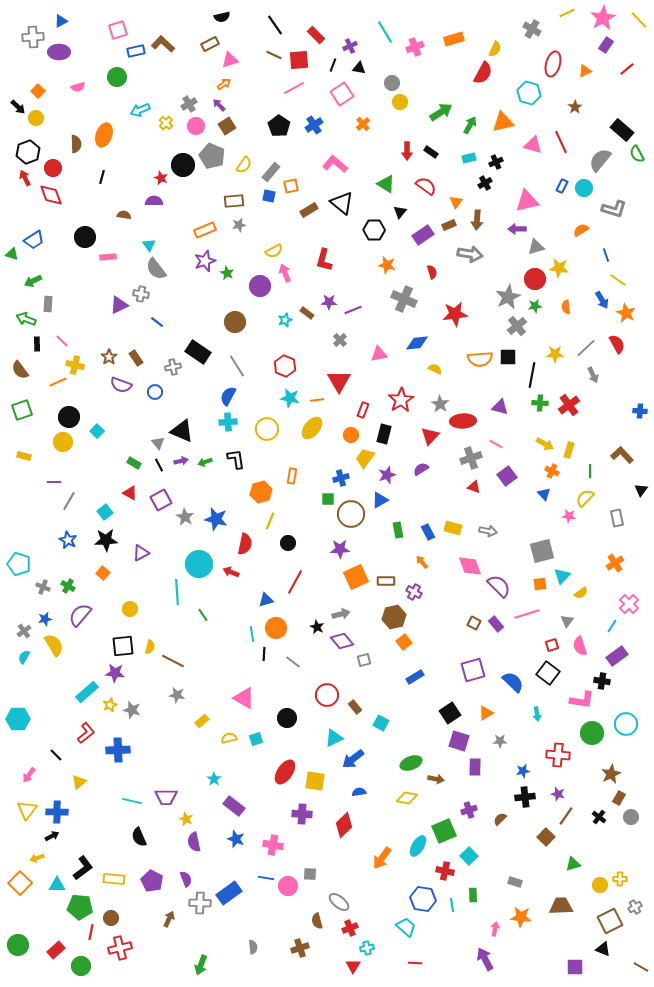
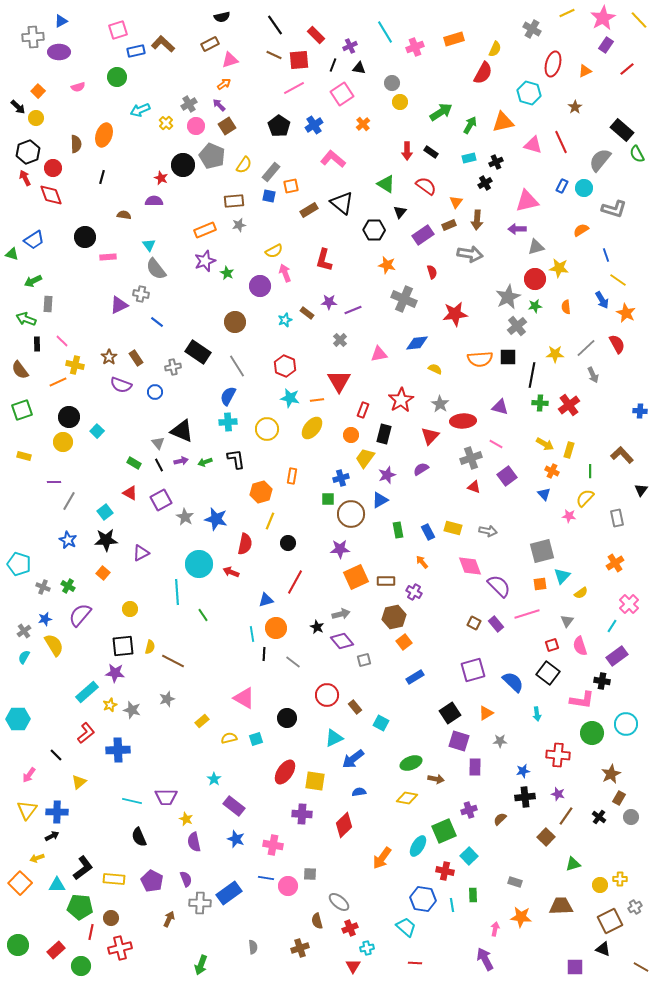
pink L-shape at (335, 164): moved 2 px left, 5 px up
gray star at (177, 695): moved 10 px left, 4 px down; rotated 28 degrees counterclockwise
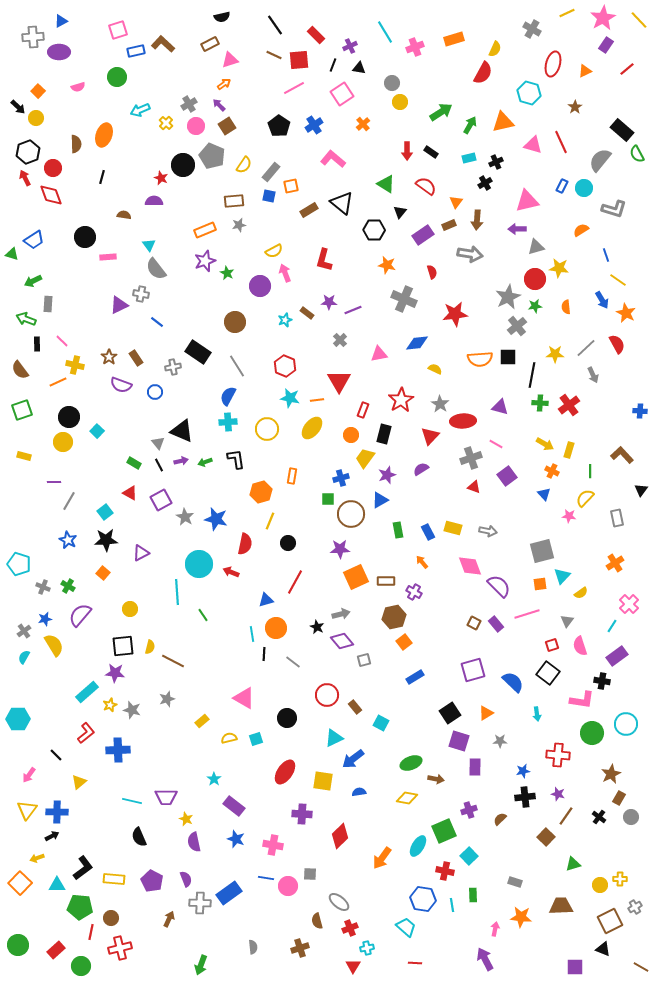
yellow square at (315, 781): moved 8 px right
red diamond at (344, 825): moved 4 px left, 11 px down
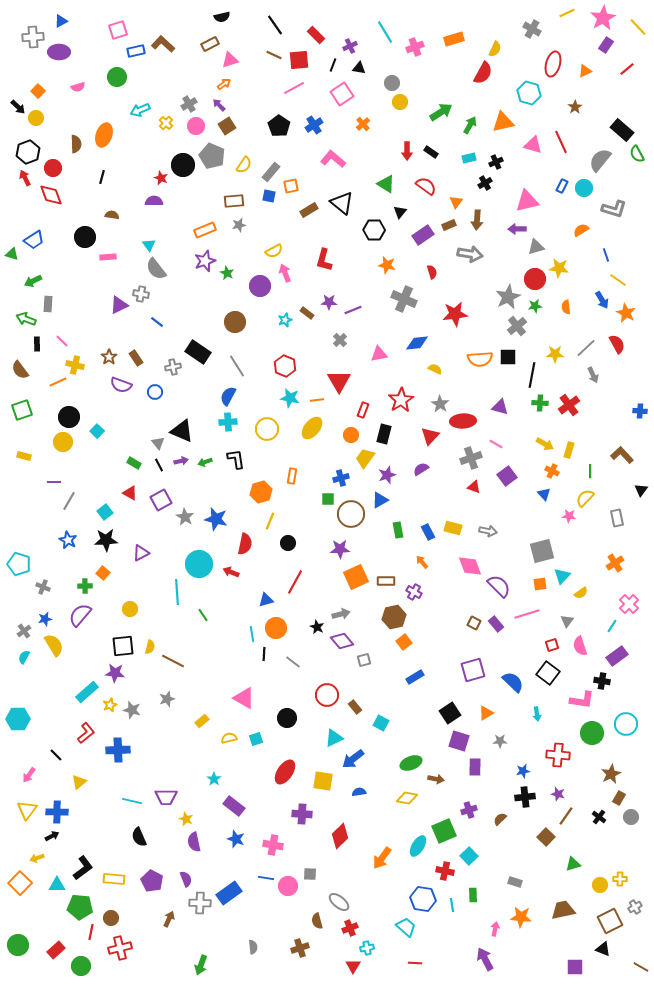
yellow line at (639, 20): moved 1 px left, 7 px down
brown semicircle at (124, 215): moved 12 px left
green cross at (68, 586): moved 17 px right; rotated 32 degrees counterclockwise
brown trapezoid at (561, 906): moved 2 px right, 4 px down; rotated 10 degrees counterclockwise
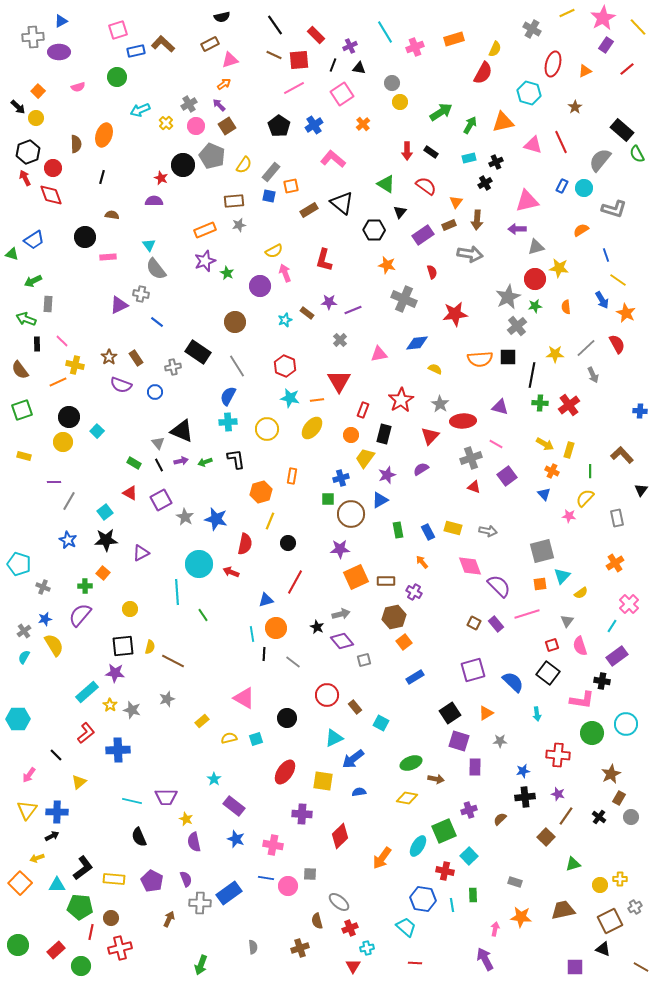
yellow star at (110, 705): rotated 16 degrees counterclockwise
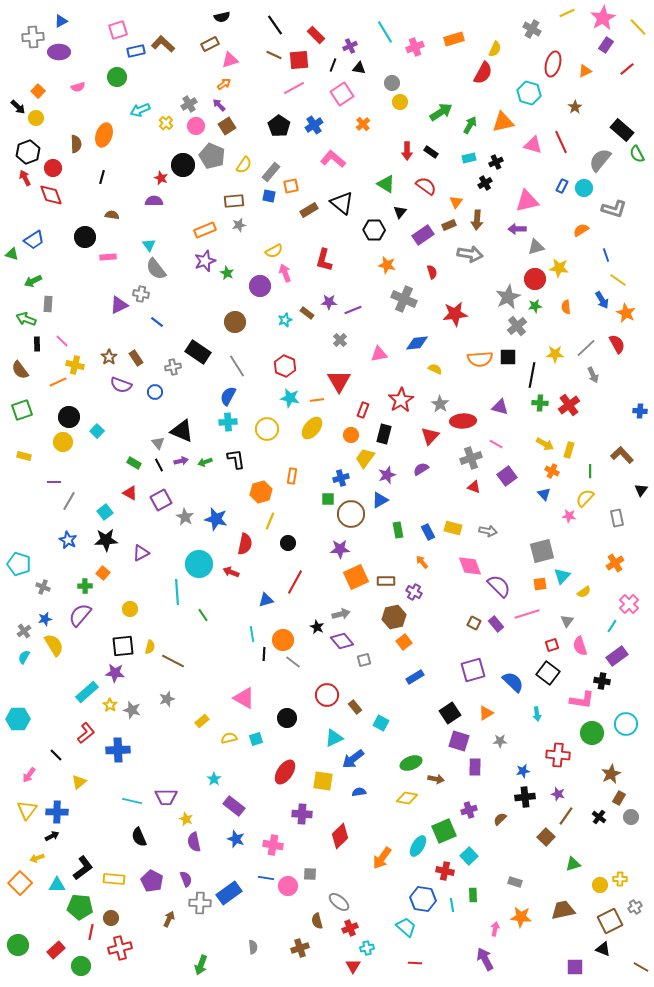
yellow semicircle at (581, 593): moved 3 px right, 1 px up
orange circle at (276, 628): moved 7 px right, 12 px down
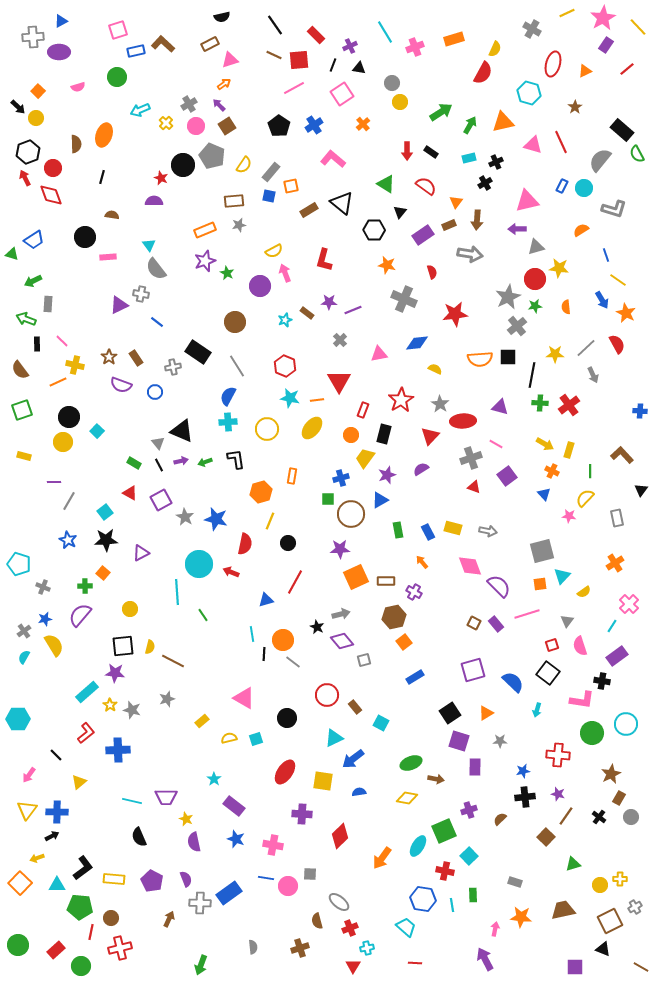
cyan arrow at (537, 714): moved 4 px up; rotated 24 degrees clockwise
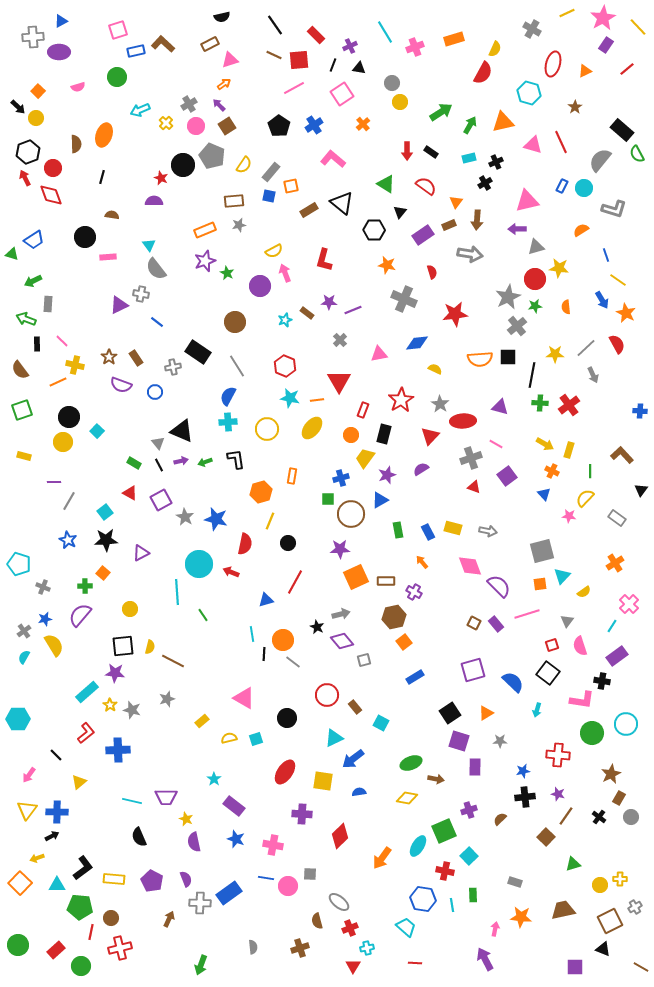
gray rectangle at (617, 518): rotated 42 degrees counterclockwise
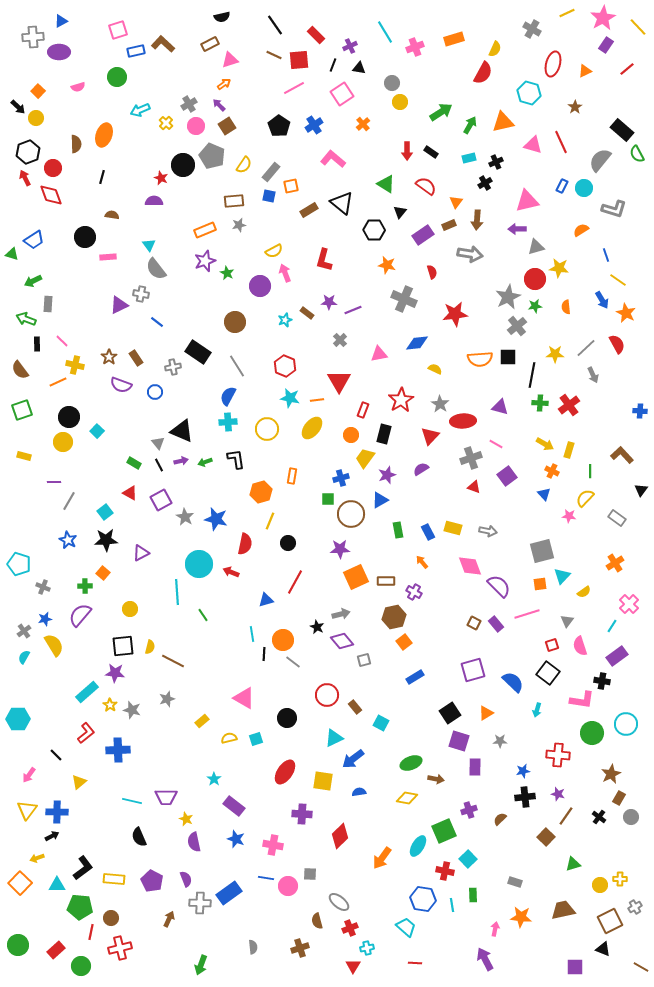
cyan square at (469, 856): moved 1 px left, 3 px down
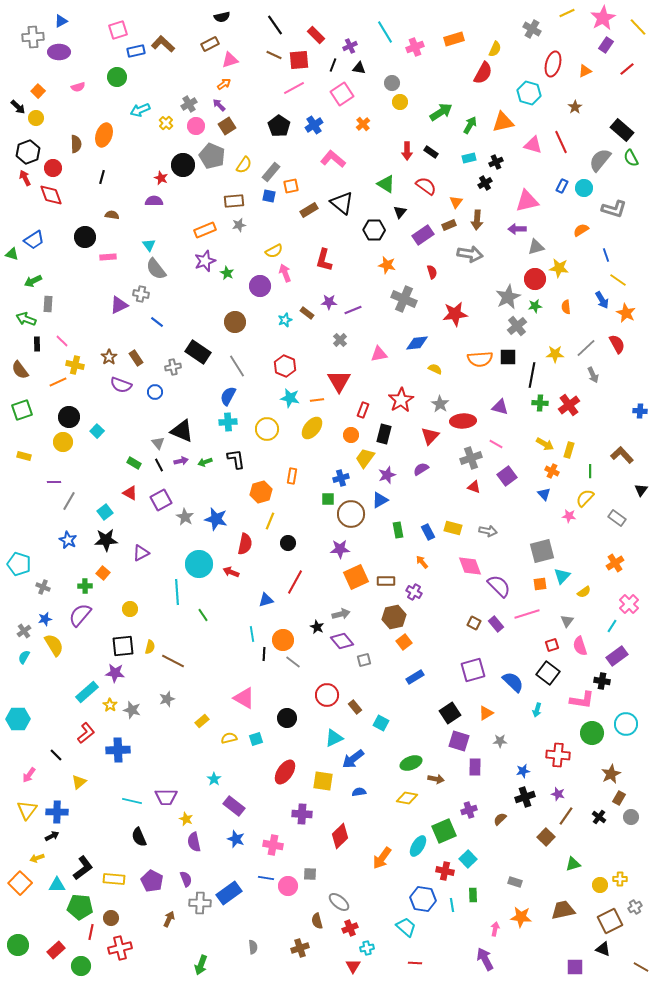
green semicircle at (637, 154): moved 6 px left, 4 px down
black cross at (525, 797): rotated 12 degrees counterclockwise
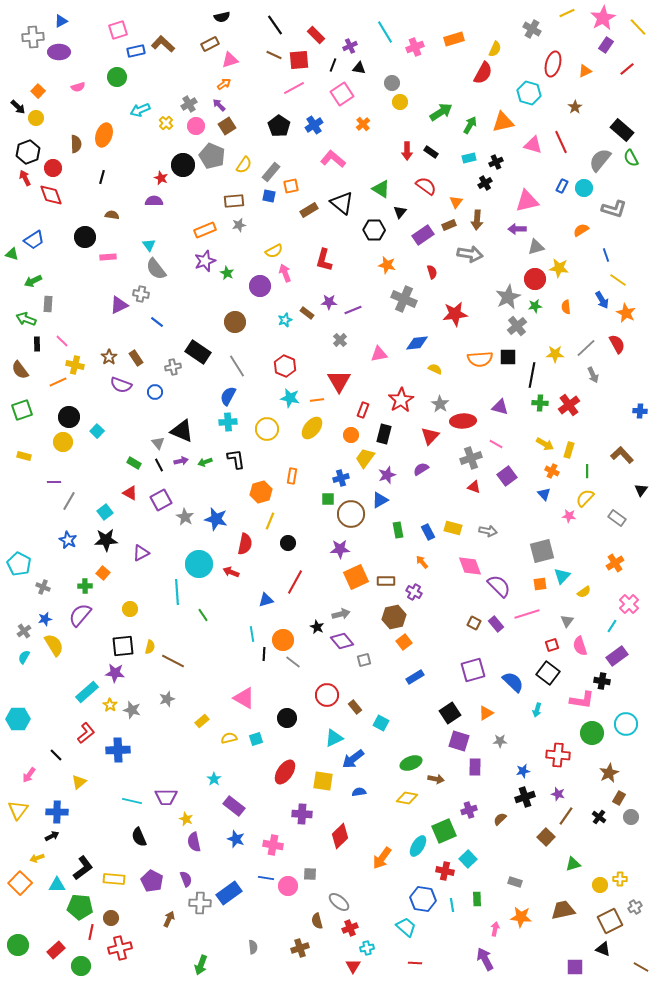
green triangle at (386, 184): moved 5 px left, 5 px down
green line at (590, 471): moved 3 px left
cyan pentagon at (19, 564): rotated 10 degrees clockwise
brown star at (611, 774): moved 2 px left, 1 px up
yellow triangle at (27, 810): moved 9 px left
green rectangle at (473, 895): moved 4 px right, 4 px down
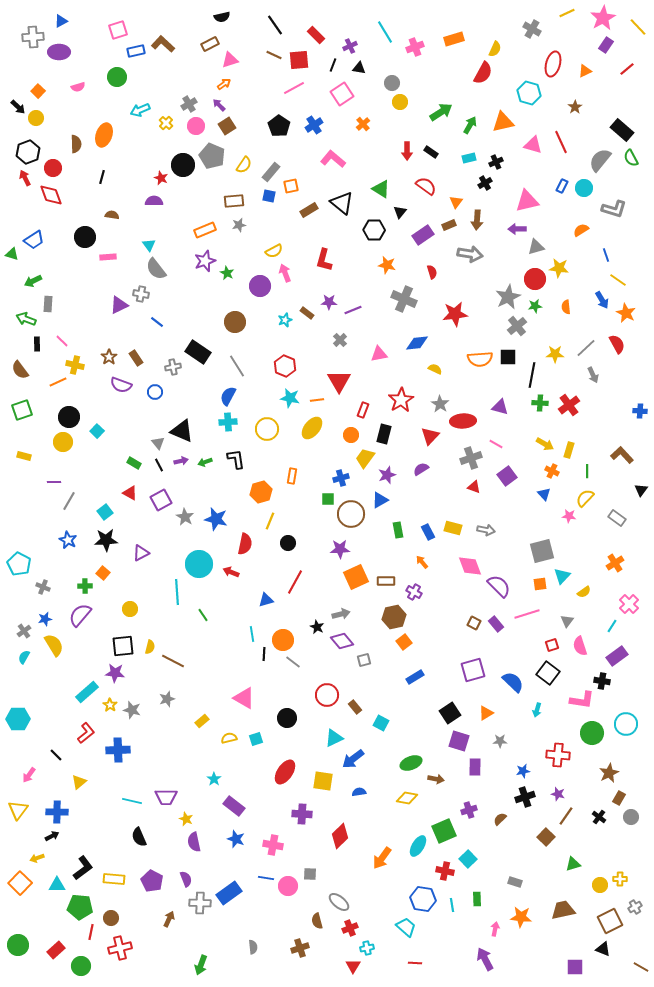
gray arrow at (488, 531): moved 2 px left, 1 px up
